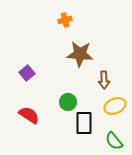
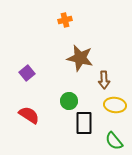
brown star: moved 4 px down; rotated 8 degrees clockwise
green circle: moved 1 px right, 1 px up
yellow ellipse: moved 1 px up; rotated 30 degrees clockwise
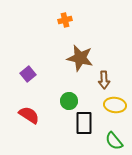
purple square: moved 1 px right, 1 px down
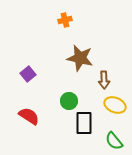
yellow ellipse: rotated 15 degrees clockwise
red semicircle: moved 1 px down
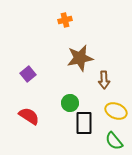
brown star: rotated 24 degrees counterclockwise
green circle: moved 1 px right, 2 px down
yellow ellipse: moved 1 px right, 6 px down
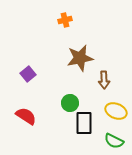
red semicircle: moved 3 px left
green semicircle: rotated 24 degrees counterclockwise
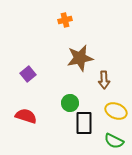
red semicircle: rotated 15 degrees counterclockwise
